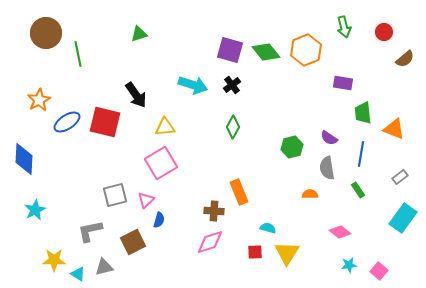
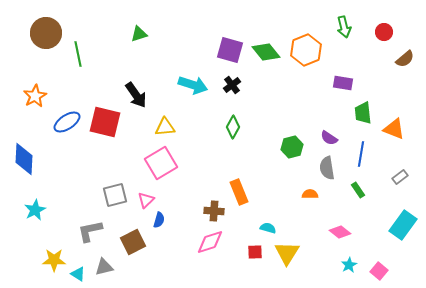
orange star at (39, 100): moved 4 px left, 4 px up
cyan rectangle at (403, 218): moved 7 px down
cyan star at (349, 265): rotated 21 degrees counterclockwise
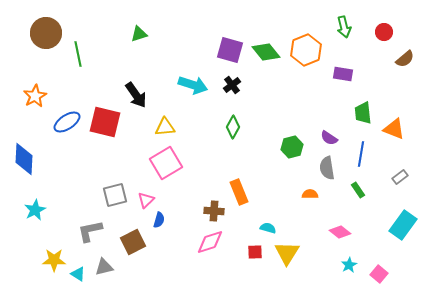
purple rectangle at (343, 83): moved 9 px up
pink square at (161, 163): moved 5 px right
pink square at (379, 271): moved 3 px down
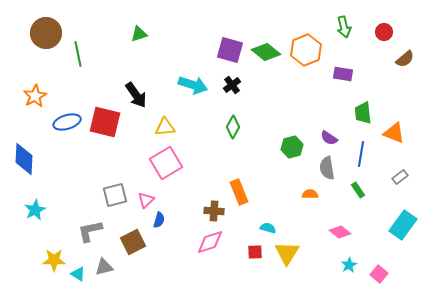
green diamond at (266, 52): rotated 12 degrees counterclockwise
blue ellipse at (67, 122): rotated 16 degrees clockwise
orange triangle at (394, 129): moved 4 px down
